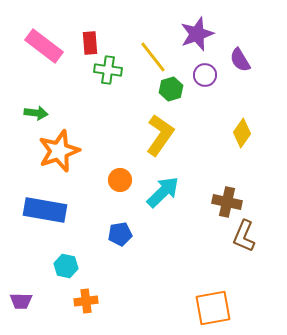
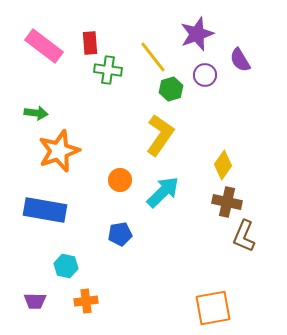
yellow diamond: moved 19 px left, 32 px down
purple trapezoid: moved 14 px right
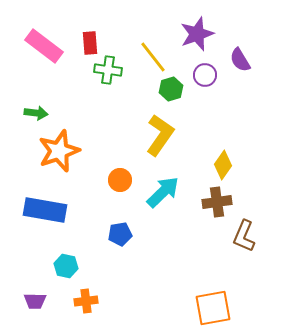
brown cross: moved 10 px left; rotated 20 degrees counterclockwise
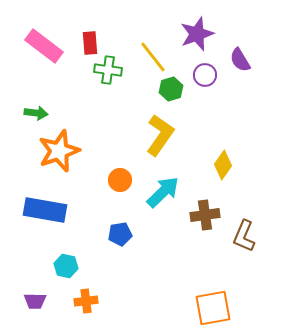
brown cross: moved 12 px left, 13 px down
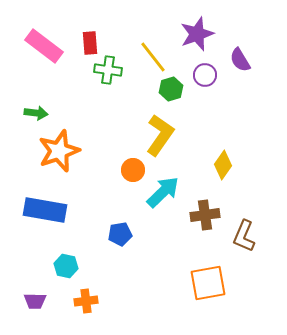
orange circle: moved 13 px right, 10 px up
orange square: moved 5 px left, 25 px up
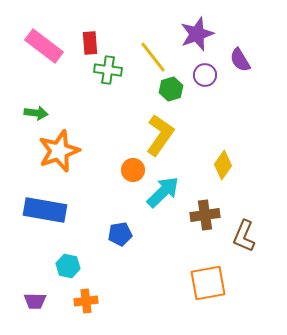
cyan hexagon: moved 2 px right
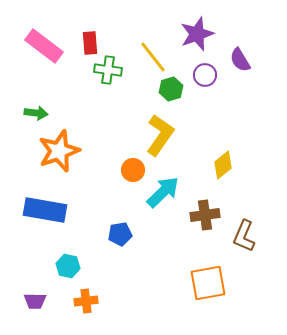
yellow diamond: rotated 16 degrees clockwise
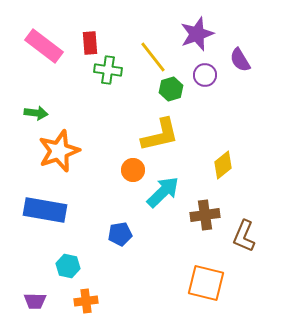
yellow L-shape: rotated 42 degrees clockwise
orange square: moved 2 px left; rotated 24 degrees clockwise
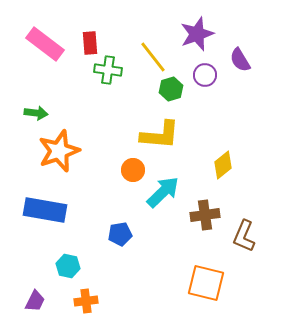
pink rectangle: moved 1 px right, 2 px up
yellow L-shape: rotated 18 degrees clockwise
purple trapezoid: rotated 65 degrees counterclockwise
